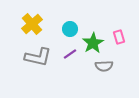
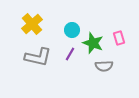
cyan circle: moved 2 px right, 1 px down
pink rectangle: moved 1 px down
green star: rotated 20 degrees counterclockwise
purple line: rotated 24 degrees counterclockwise
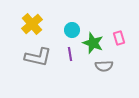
purple line: rotated 40 degrees counterclockwise
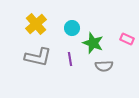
yellow cross: moved 4 px right
cyan circle: moved 2 px up
pink rectangle: moved 8 px right, 1 px down; rotated 48 degrees counterclockwise
purple line: moved 5 px down
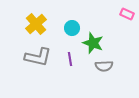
pink rectangle: moved 25 px up
